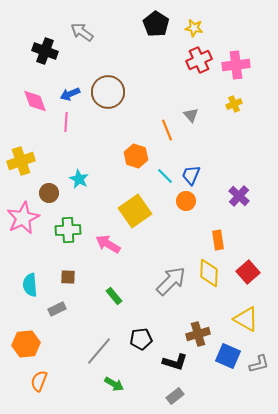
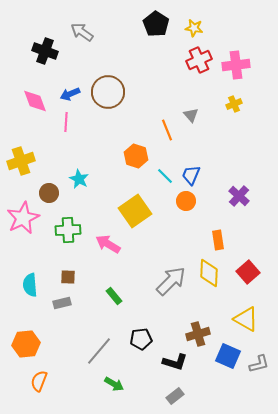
gray rectangle at (57, 309): moved 5 px right, 6 px up; rotated 12 degrees clockwise
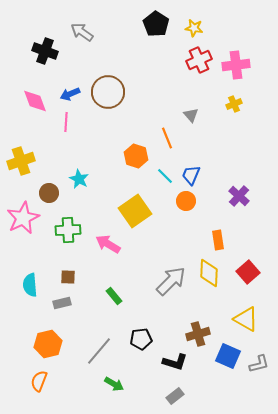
orange line at (167, 130): moved 8 px down
orange hexagon at (26, 344): moved 22 px right; rotated 8 degrees counterclockwise
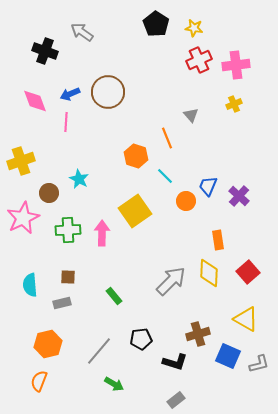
blue trapezoid at (191, 175): moved 17 px right, 11 px down
pink arrow at (108, 244): moved 6 px left, 11 px up; rotated 60 degrees clockwise
gray rectangle at (175, 396): moved 1 px right, 4 px down
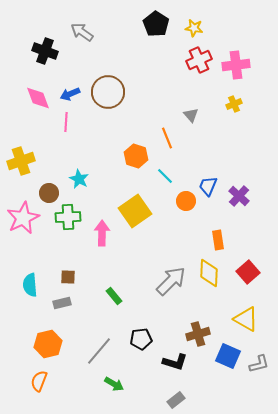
pink diamond at (35, 101): moved 3 px right, 3 px up
green cross at (68, 230): moved 13 px up
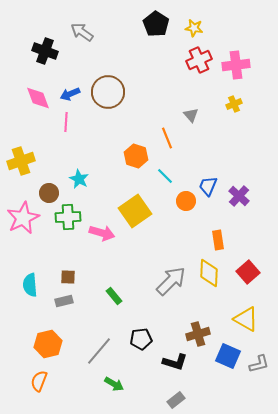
pink arrow at (102, 233): rotated 105 degrees clockwise
gray rectangle at (62, 303): moved 2 px right, 2 px up
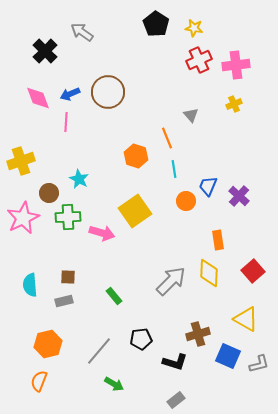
black cross at (45, 51): rotated 25 degrees clockwise
cyan line at (165, 176): moved 9 px right, 7 px up; rotated 36 degrees clockwise
red square at (248, 272): moved 5 px right, 1 px up
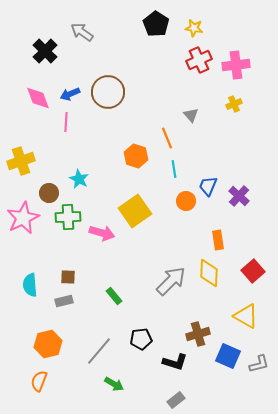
yellow triangle at (246, 319): moved 3 px up
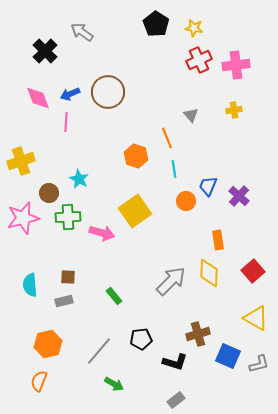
yellow cross at (234, 104): moved 6 px down; rotated 14 degrees clockwise
pink star at (23, 218): rotated 12 degrees clockwise
yellow triangle at (246, 316): moved 10 px right, 2 px down
